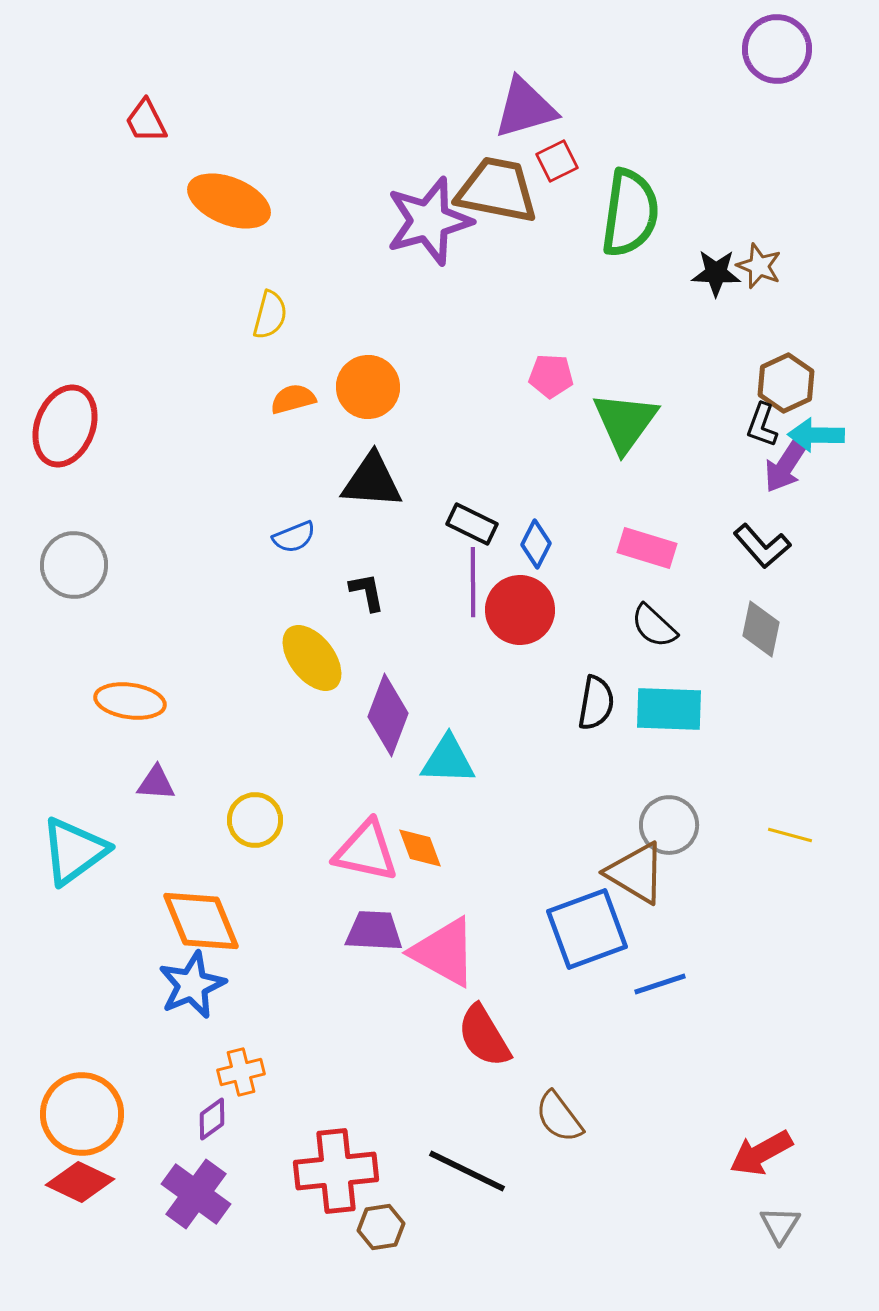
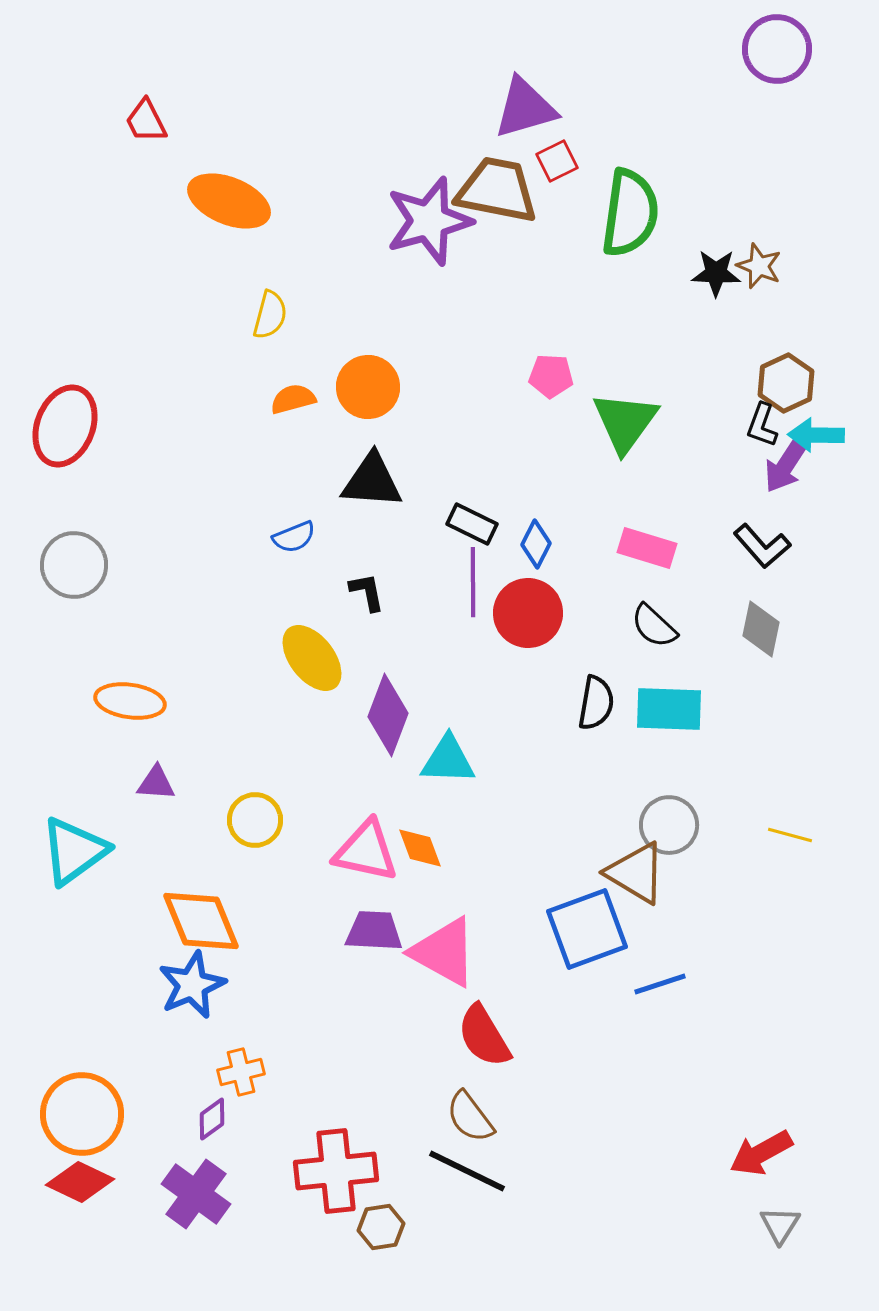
red circle at (520, 610): moved 8 px right, 3 px down
brown semicircle at (559, 1117): moved 89 px left
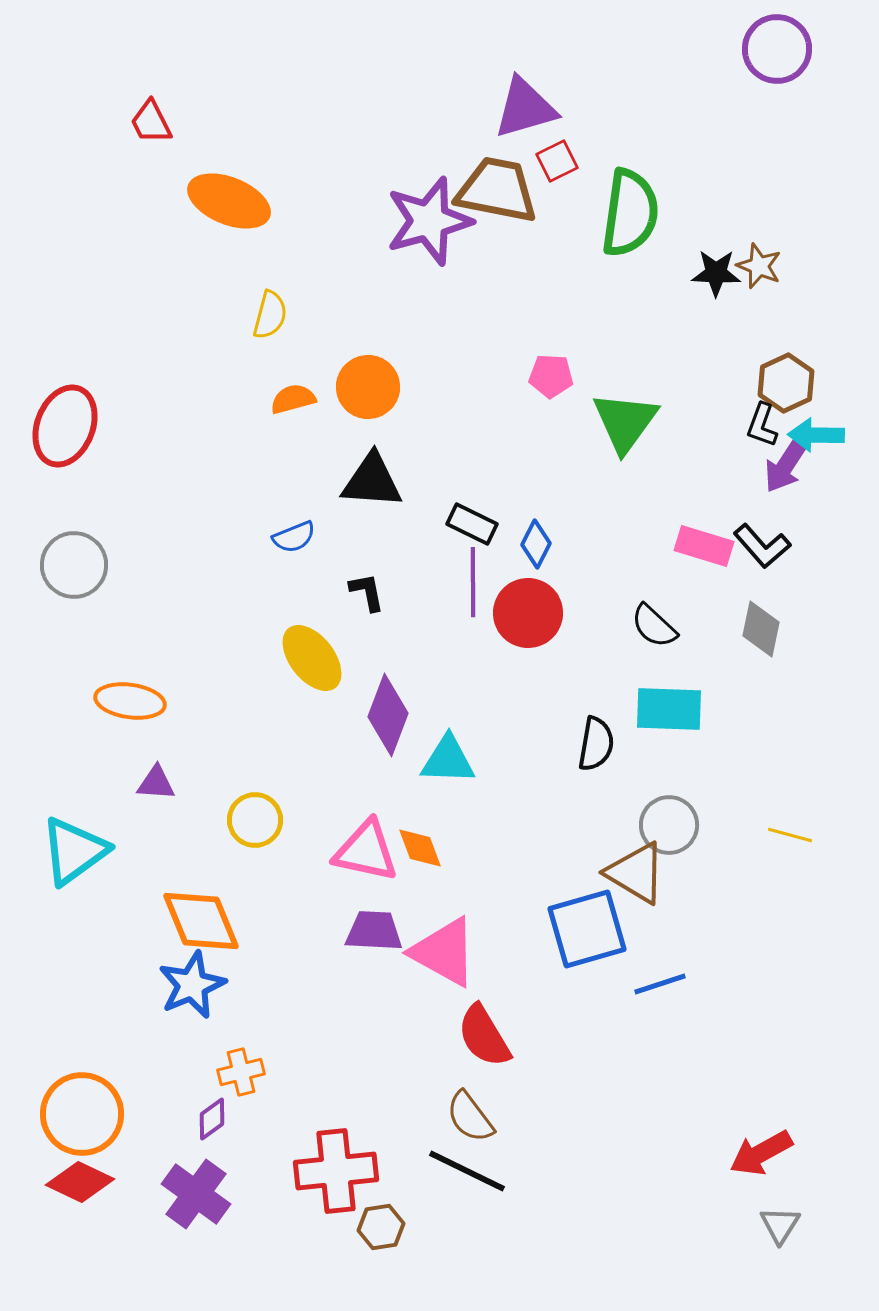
red trapezoid at (146, 121): moved 5 px right, 1 px down
pink rectangle at (647, 548): moved 57 px right, 2 px up
black semicircle at (596, 703): moved 41 px down
blue square at (587, 929): rotated 4 degrees clockwise
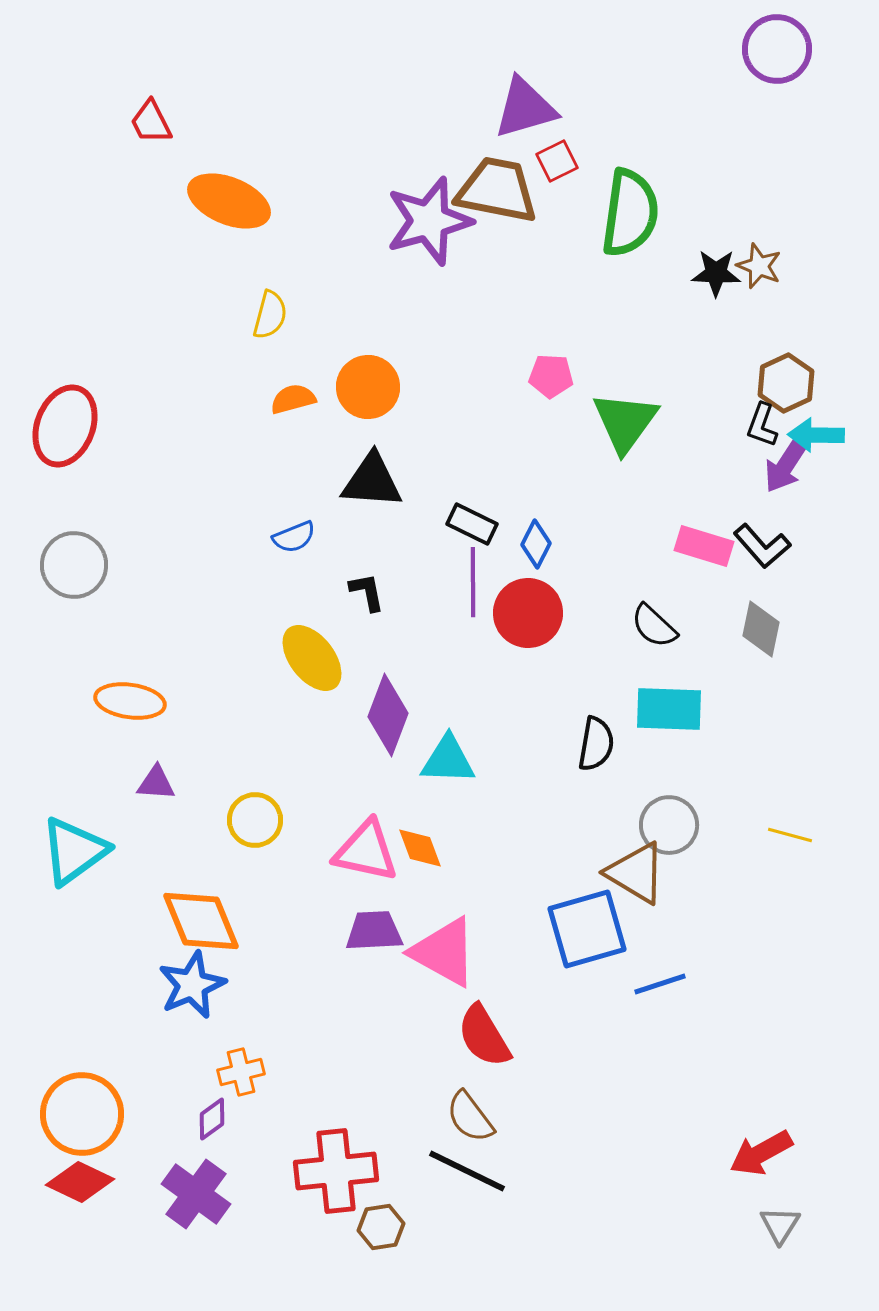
purple trapezoid at (374, 931): rotated 6 degrees counterclockwise
